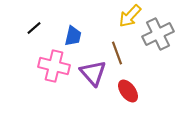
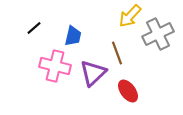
pink cross: moved 1 px right
purple triangle: rotated 28 degrees clockwise
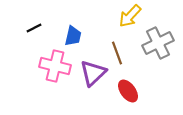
black line: rotated 14 degrees clockwise
gray cross: moved 9 px down
